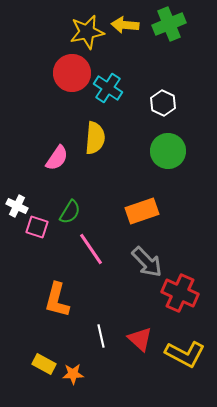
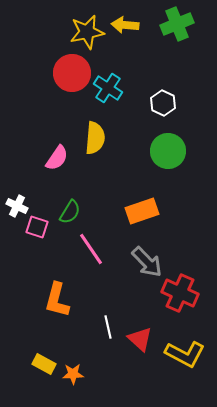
green cross: moved 8 px right
white line: moved 7 px right, 9 px up
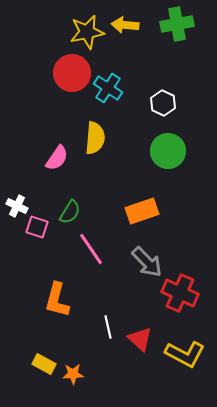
green cross: rotated 12 degrees clockwise
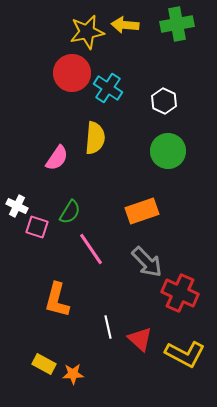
white hexagon: moved 1 px right, 2 px up
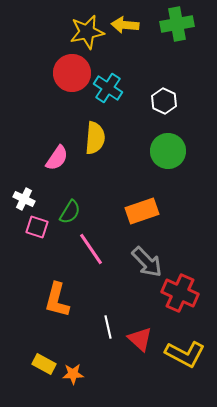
white cross: moved 7 px right, 7 px up
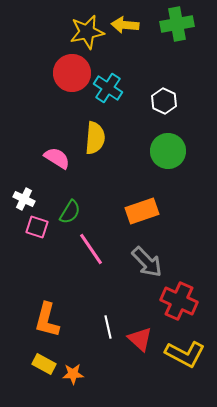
pink semicircle: rotated 92 degrees counterclockwise
red cross: moved 1 px left, 8 px down
orange L-shape: moved 10 px left, 20 px down
